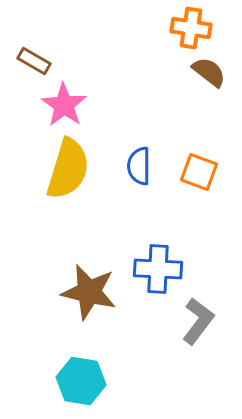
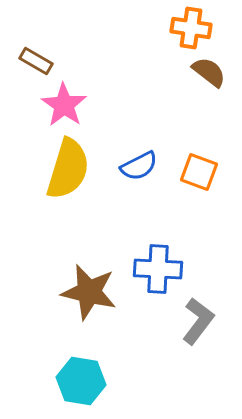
brown rectangle: moved 2 px right
blue semicircle: rotated 117 degrees counterclockwise
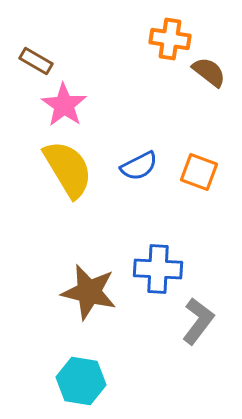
orange cross: moved 21 px left, 11 px down
yellow semicircle: rotated 48 degrees counterclockwise
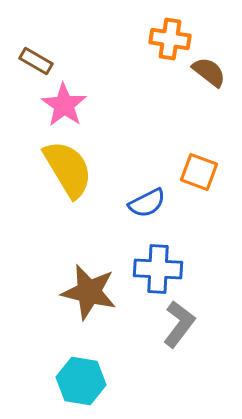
blue semicircle: moved 8 px right, 37 px down
gray L-shape: moved 19 px left, 3 px down
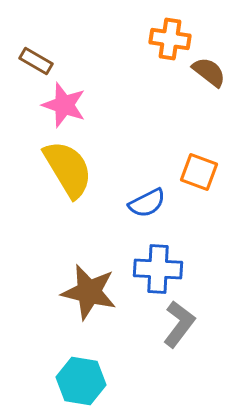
pink star: rotated 15 degrees counterclockwise
